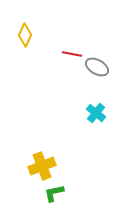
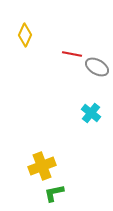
cyan cross: moved 5 px left
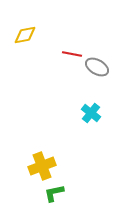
yellow diamond: rotated 55 degrees clockwise
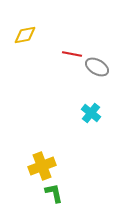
green L-shape: rotated 90 degrees clockwise
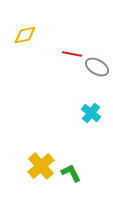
yellow cross: moved 1 px left; rotated 20 degrees counterclockwise
green L-shape: moved 17 px right, 20 px up; rotated 15 degrees counterclockwise
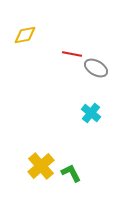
gray ellipse: moved 1 px left, 1 px down
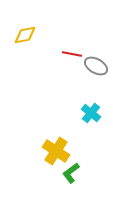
gray ellipse: moved 2 px up
yellow cross: moved 15 px right, 15 px up; rotated 16 degrees counterclockwise
green L-shape: rotated 100 degrees counterclockwise
